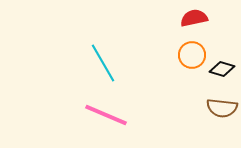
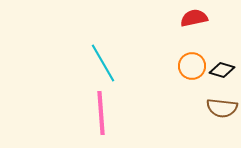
orange circle: moved 11 px down
black diamond: moved 1 px down
pink line: moved 5 px left, 2 px up; rotated 63 degrees clockwise
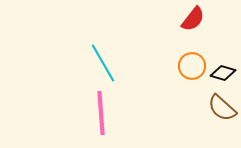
red semicircle: moved 1 px left, 1 px down; rotated 140 degrees clockwise
black diamond: moved 1 px right, 3 px down
brown semicircle: rotated 36 degrees clockwise
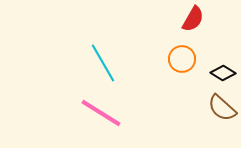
red semicircle: rotated 8 degrees counterclockwise
orange circle: moved 10 px left, 7 px up
black diamond: rotated 15 degrees clockwise
pink line: rotated 54 degrees counterclockwise
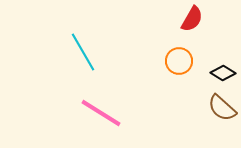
red semicircle: moved 1 px left
orange circle: moved 3 px left, 2 px down
cyan line: moved 20 px left, 11 px up
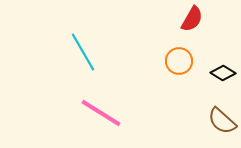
brown semicircle: moved 13 px down
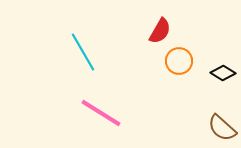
red semicircle: moved 32 px left, 12 px down
brown semicircle: moved 7 px down
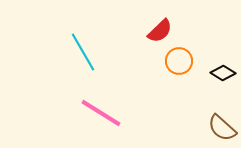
red semicircle: rotated 16 degrees clockwise
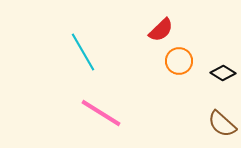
red semicircle: moved 1 px right, 1 px up
brown semicircle: moved 4 px up
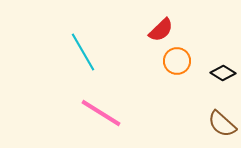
orange circle: moved 2 px left
